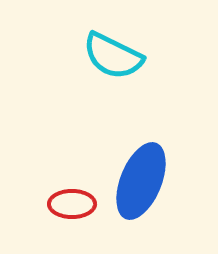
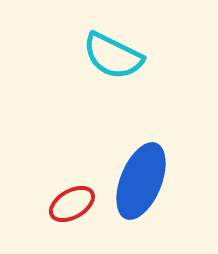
red ellipse: rotated 30 degrees counterclockwise
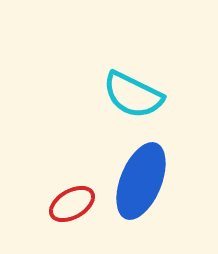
cyan semicircle: moved 20 px right, 39 px down
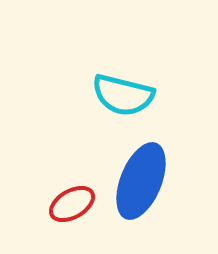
cyan semicircle: moved 10 px left; rotated 12 degrees counterclockwise
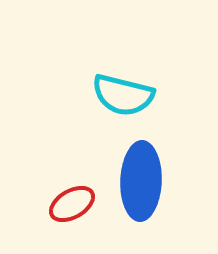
blue ellipse: rotated 20 degrees counterclockwise
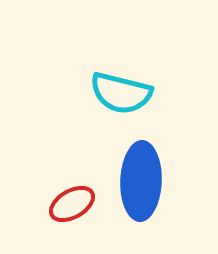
cyan semicircle: moved 2 px left, 2 px up
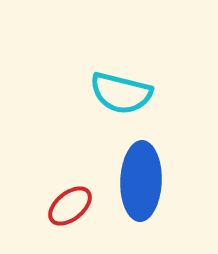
red ellipse: moved 2 px left, 2 px down; rotated 9 degrees counterclockwise
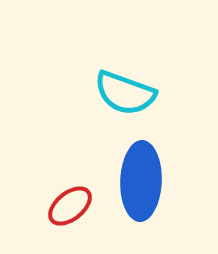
cyan semicircle: moved 4 px right; rotated 6 degrees clockwise
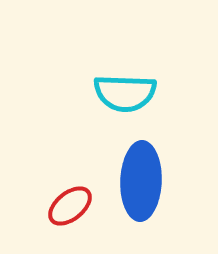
cyan semicircle: rotated 18 degrees counterclockwise
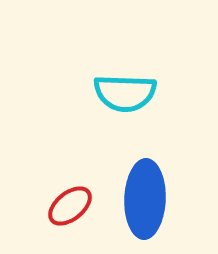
blue ellipse: moved 4 px right, 18 px down
